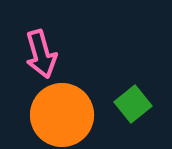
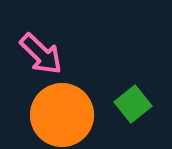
pink arrow: rotated 30 degrees counterclockwise
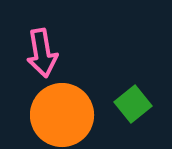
pink arrow: moved 1 px right, 1 px up; rotated 36 degrees clockwise
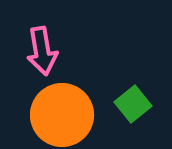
pink arrow: moved 2 px up
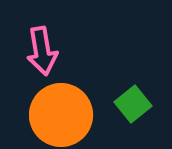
orange circle: moved 1 px left
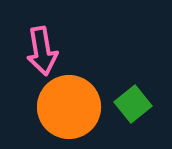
orange circle: moved 8 px right, 8 px up
